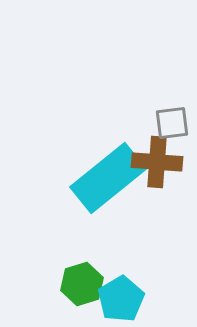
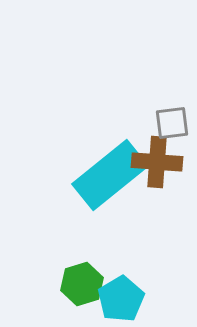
cyan rectangle: moved 2 px right, 3 px up
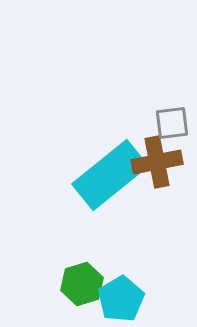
brown cross: rotated 15 degrees counterclockwise
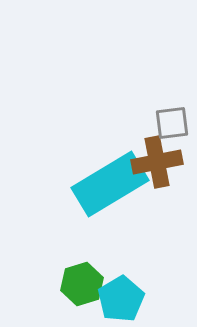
cyan rectangle: moved 9 px down; rotated 8 degrees clockwise
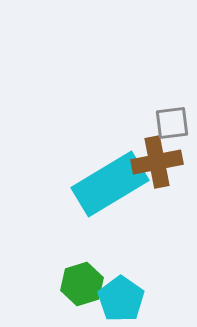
cyan pentagon: rotated 6 degrees counterclockwise
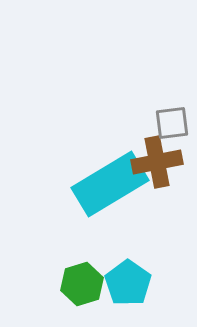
cyan pentagon: moved 7 px right, 16 px up
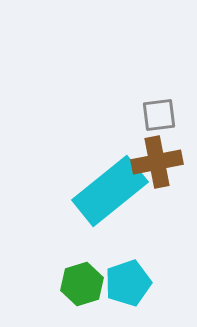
gray square: moved 13 px left, 8 px up
cyan rectangle: moved 7 px down; rotated 8 degrees counterclockwise
cyan pentagon: rotated 18 degrees clockwise
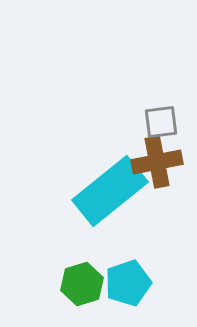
gray square: moved 2 px right, 7 px down
